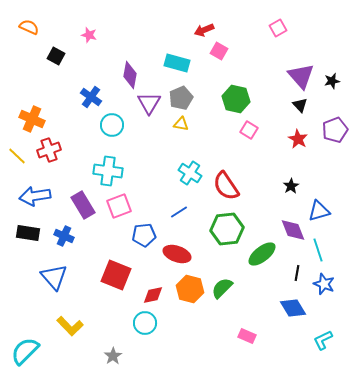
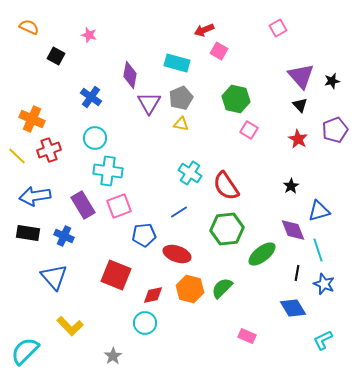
cyan circle at (112, 125): moved 17 px left, 13 px down
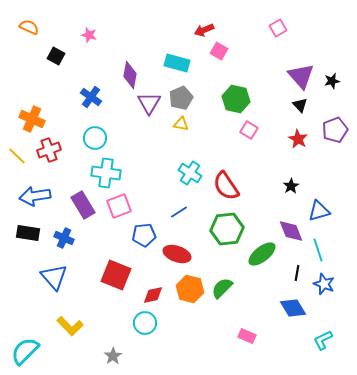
cyan cross at (108, 171): moved 2 px left, 2 px down
purple diamond at (293, 230): moved 2 px left, 1 px down
blue cross at (64, 236): moved 2 px down
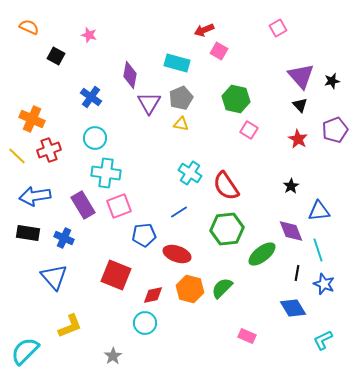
blue triangle at (319, 211): rotated 10 degrees clockwise
yellow L-shape at (70, 326): rotated 68 degrees counterclockwise
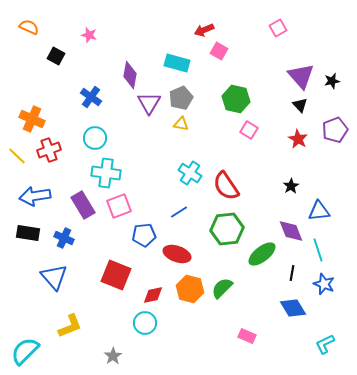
black line at (297, 273): moved 5 px left
cyan L-shape at (323, 340): moved 2 px right, 4 px down
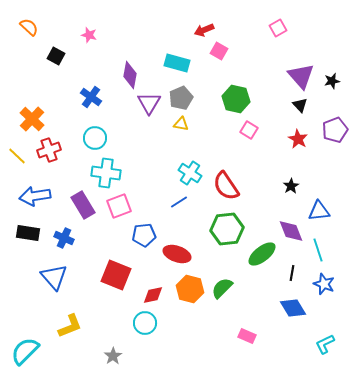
orange semicircle at (29, 27): rotated 18 degrees clockwise
orange cross at (32, 119): rotated 20 degrees clockwise
blue line at (179, 212): moved 10 px up
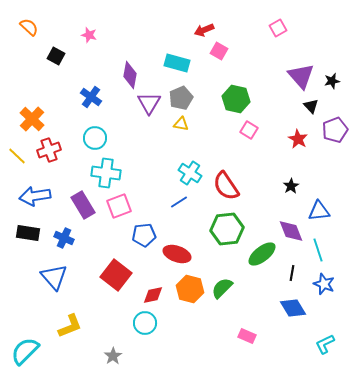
black triangle at (300, 105): moved 11 px right, 1 px down
red square at (116, 275): rotated 16 degrees clockwise
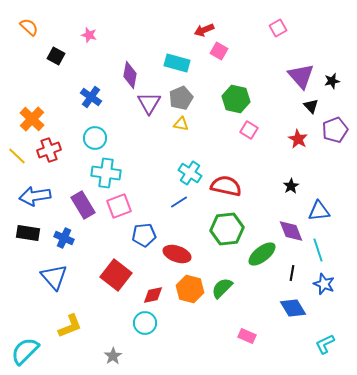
red semicircle at (226, 186): rotated 136 degrees clockwise
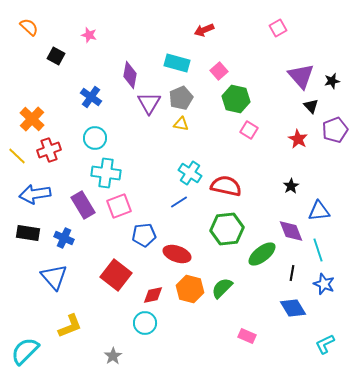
pink square at (219, 51): moved 20 px down; rotated 18 degrees clockwise
blue arrow at (35, 196): moved 2 px up
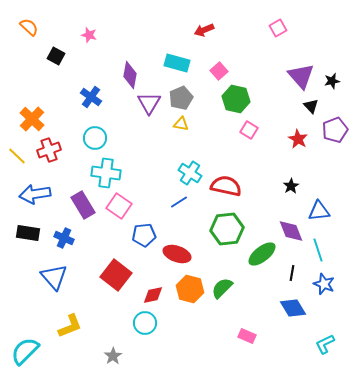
pink square at (119, 206): rotated 35 degrees counterclockwise
